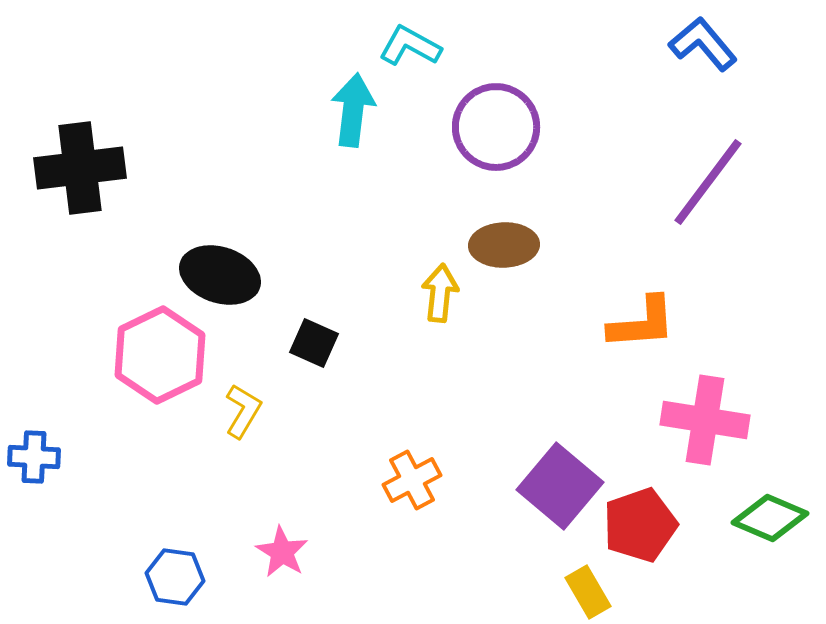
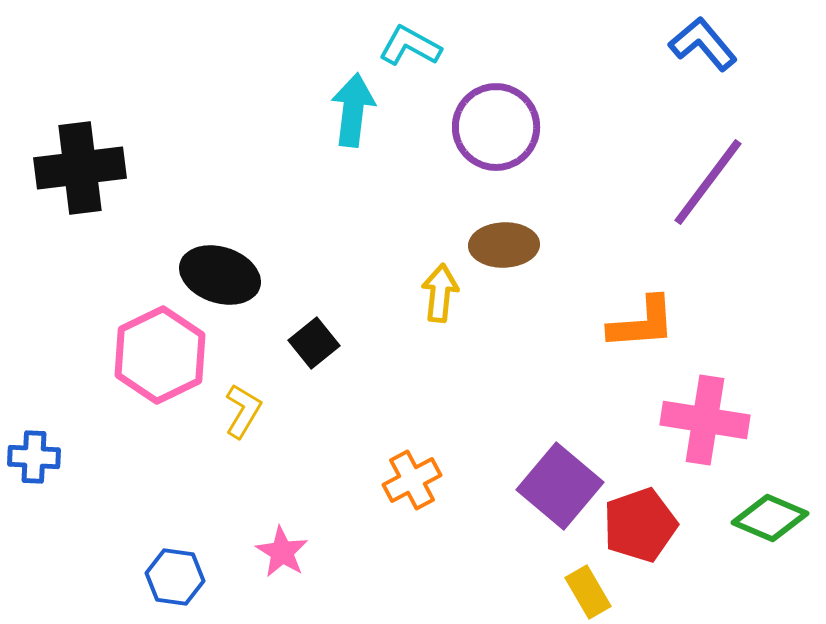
black square: rotated 27 degrees clockwise
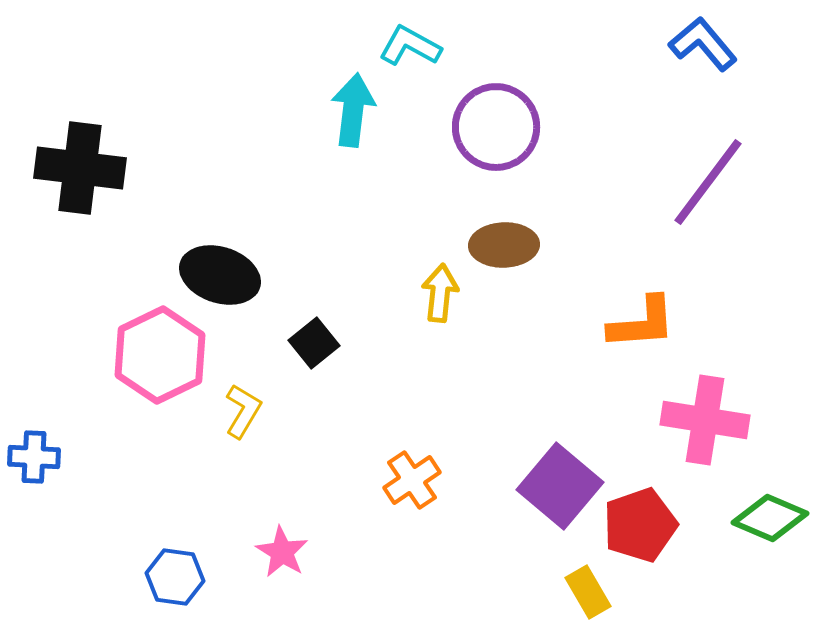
black cross: rotated 14 degrees clockwise
orange cross: rotated 6 degrees counterclockwise
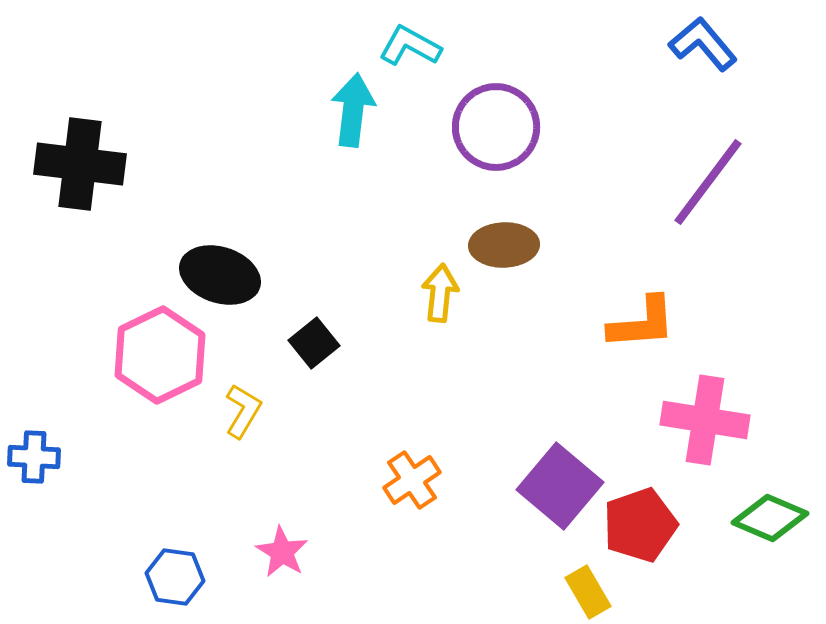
black cross: moved 4 px up
